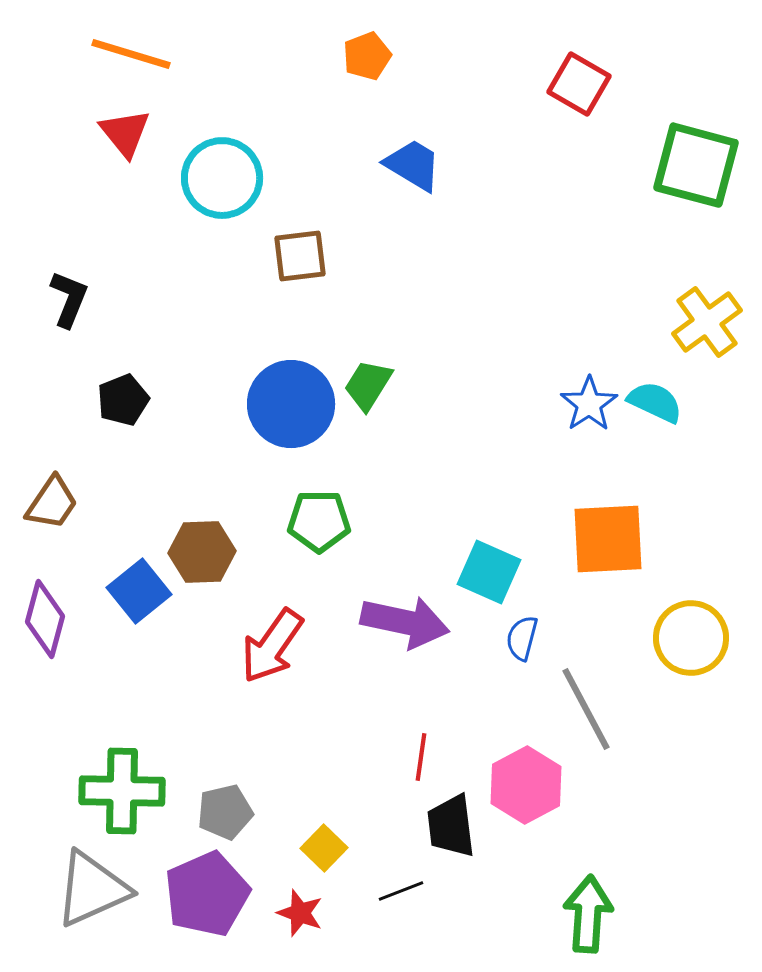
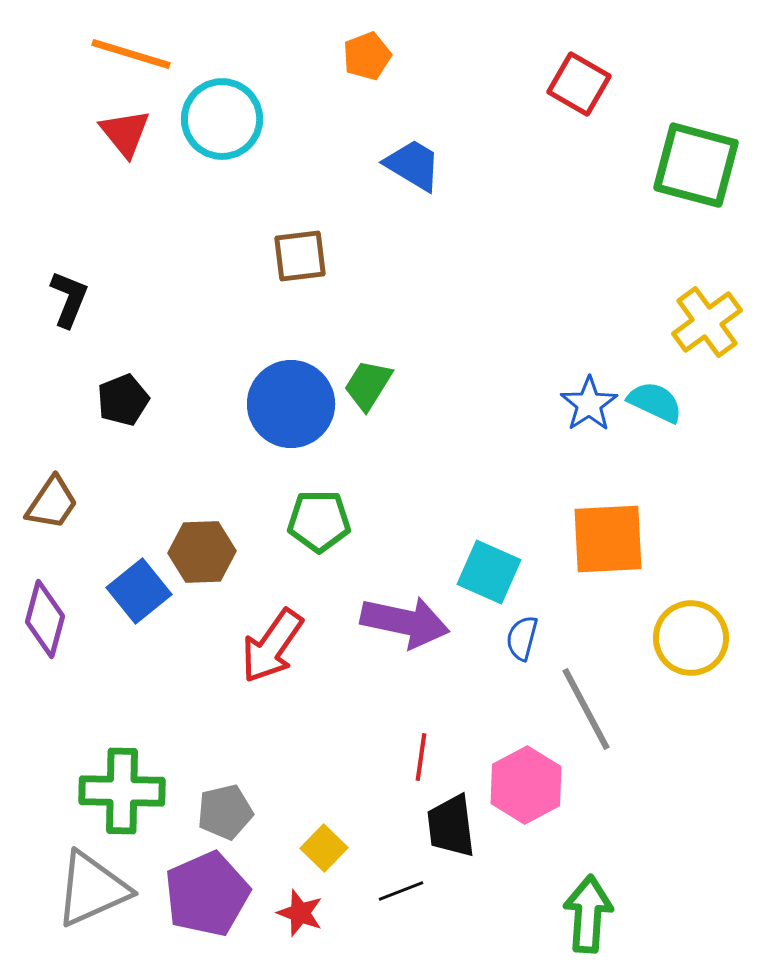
cyan circle: moved 59 px up
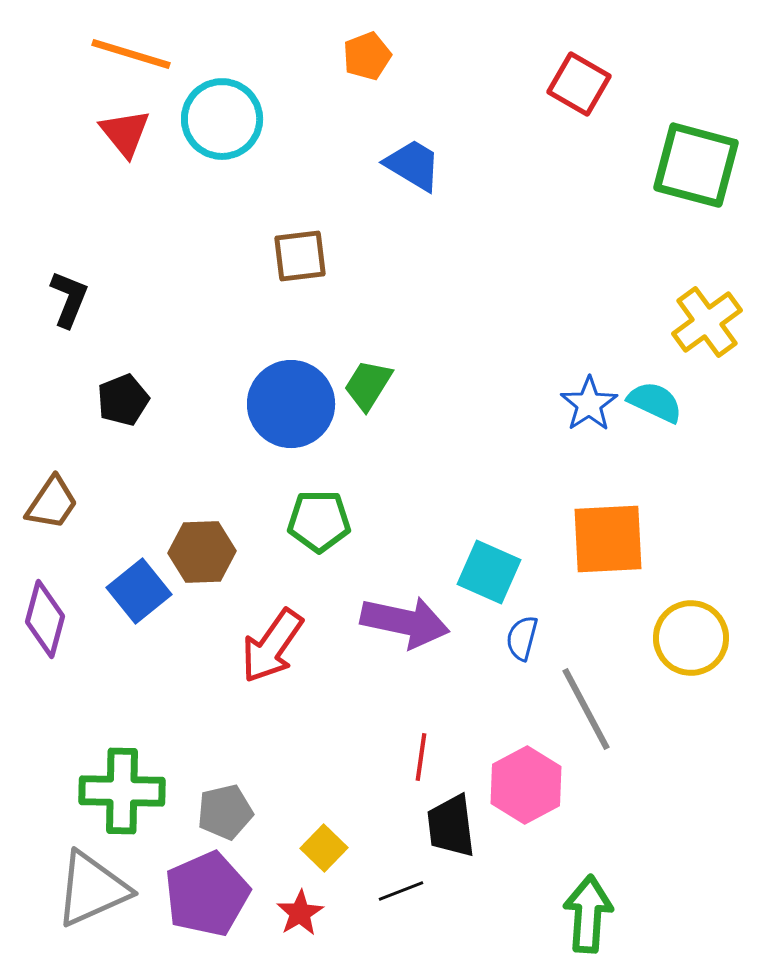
red star: rotated 21 degrees clockwise
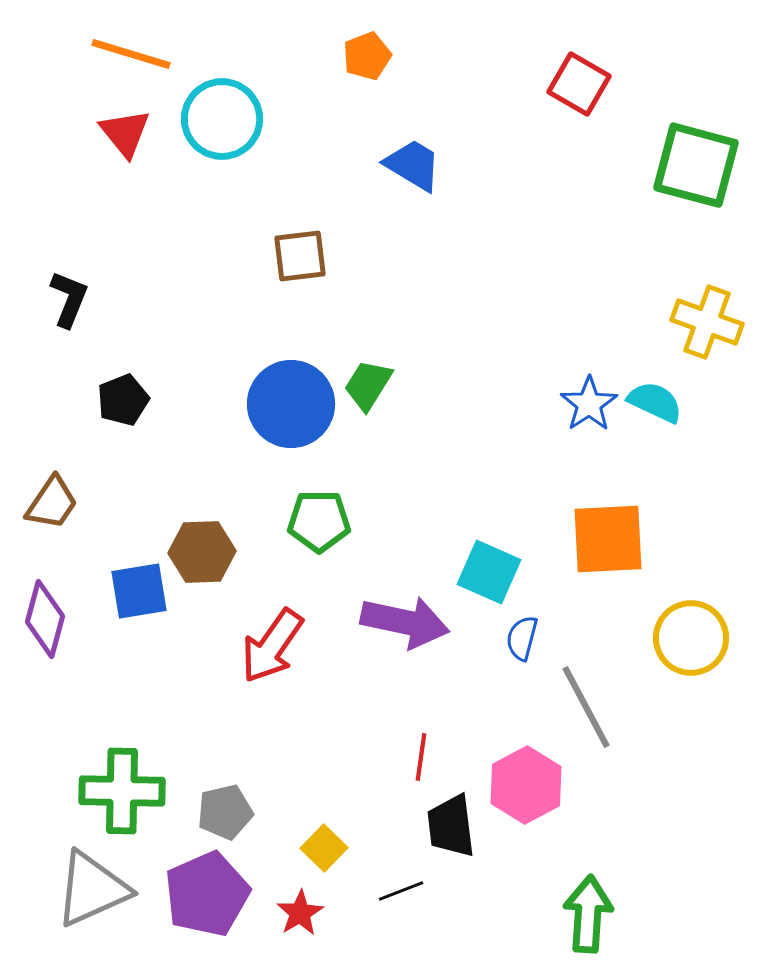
yellow cross: rotated 34 degrees counterclockwise
blue square: rotated 30 degrees clockwise
gray line: moved 2 px up
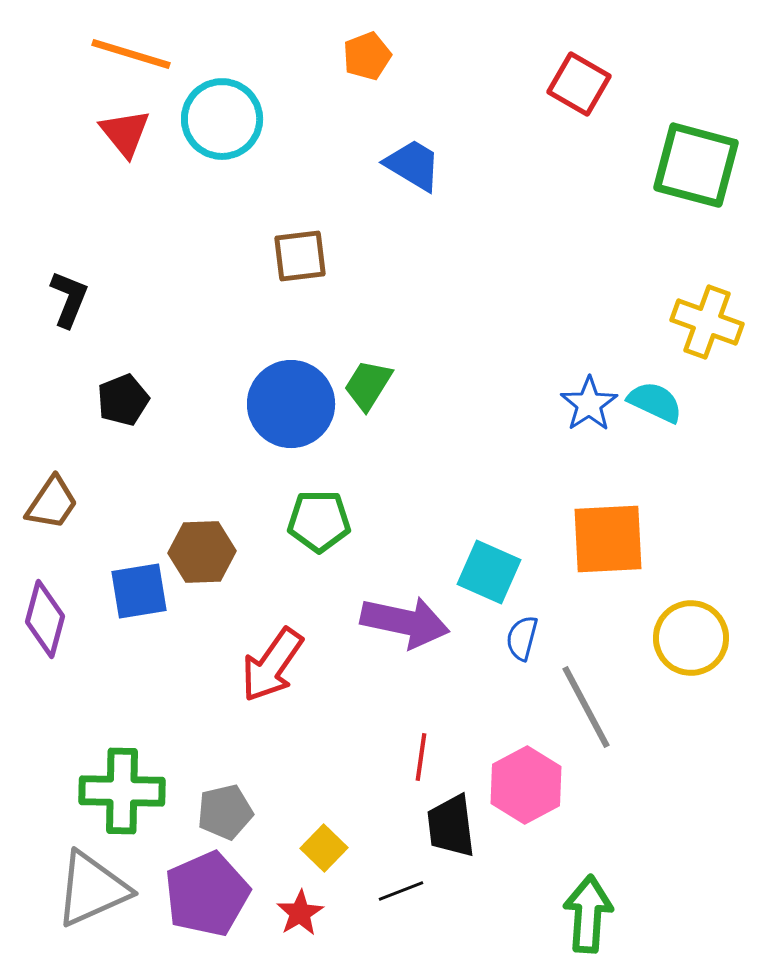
red arrow: moved 19 px down
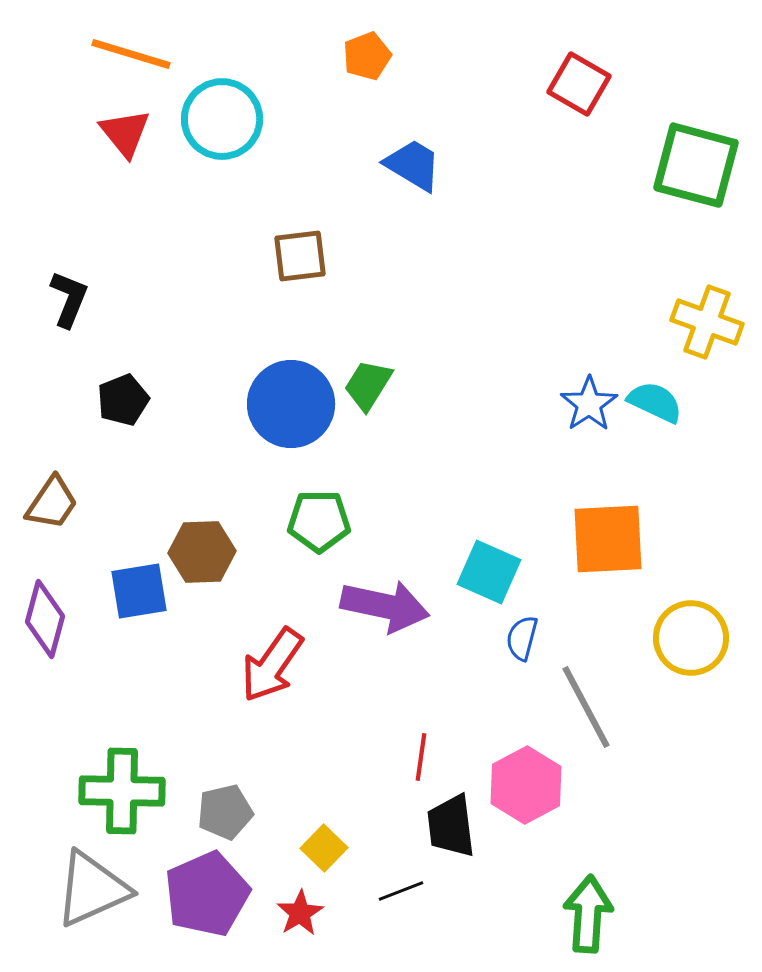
purple arrow: moved 20 px left, 16 px up
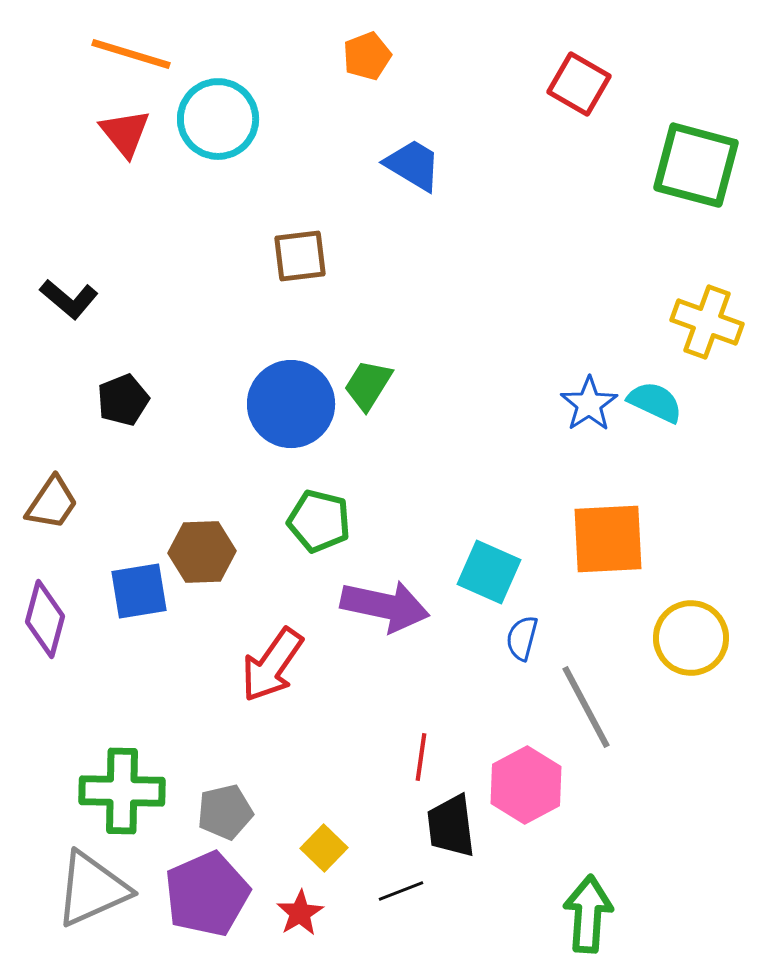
cyan circle: moved 4 px left
black L-shape: rotated 108 degrees clockwise
green pentagon: rotated 14 degrees clockwise
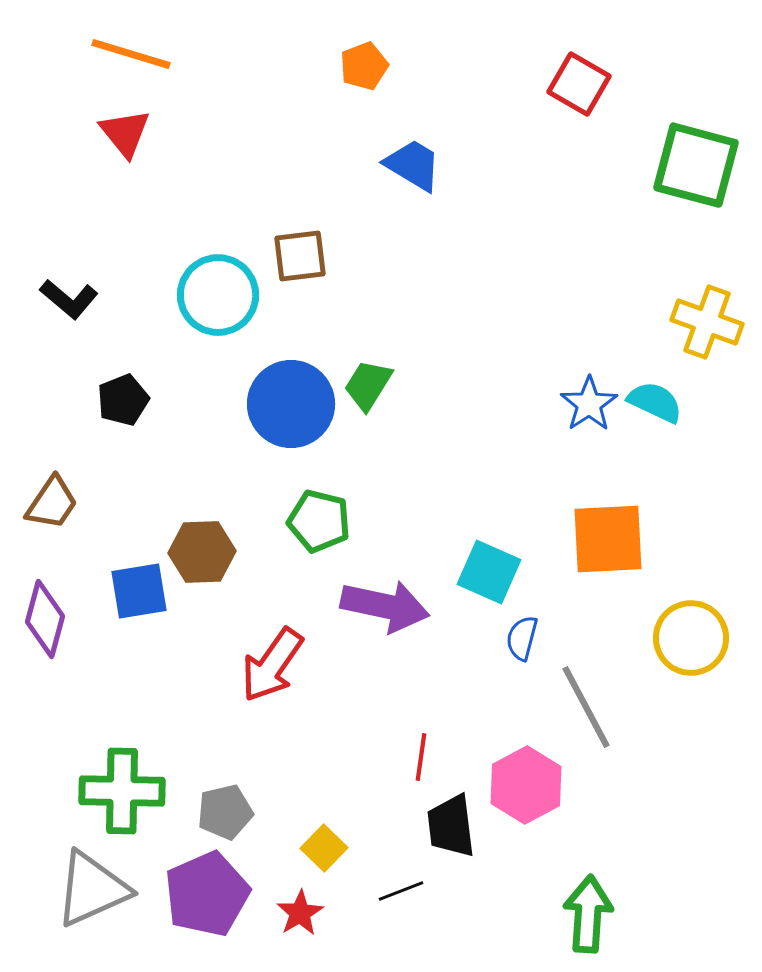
orange pentagon: moved 3 px left, 10 px down
cyan circle: moved 176 px down
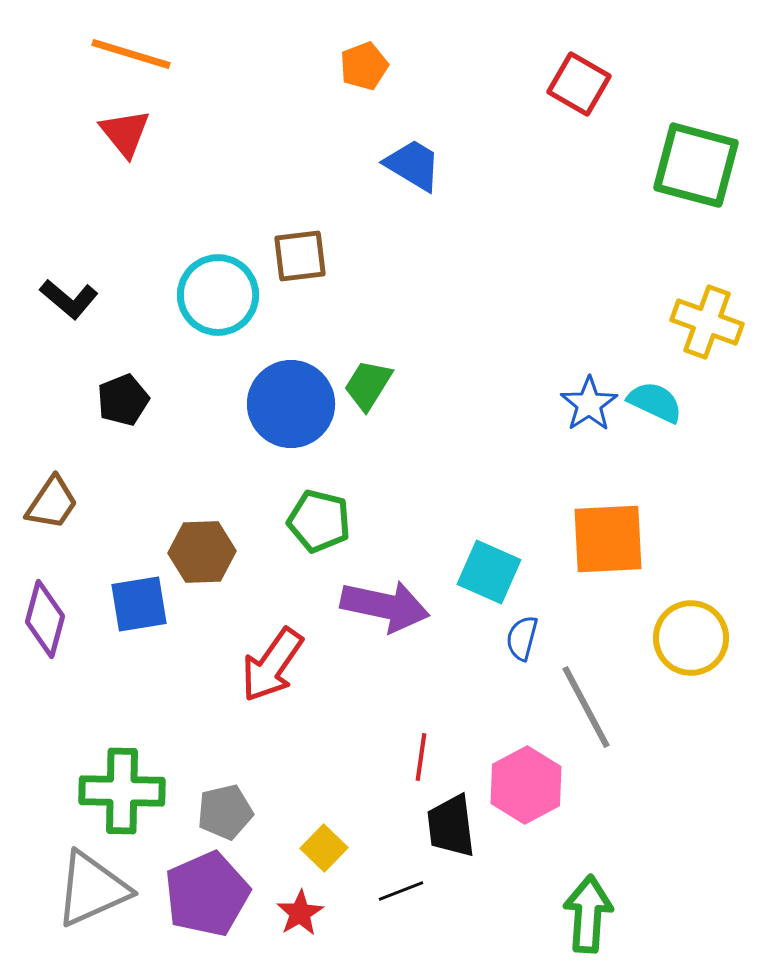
blue square: moved 13 px down
